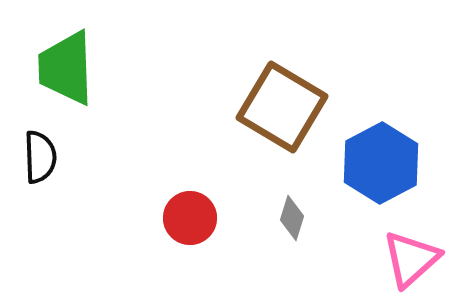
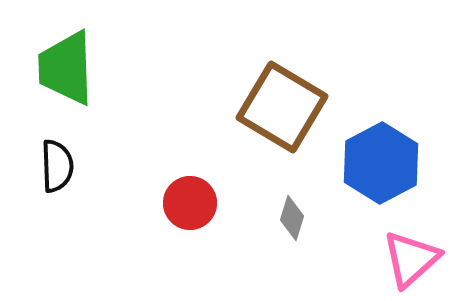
black semicircle: moved 17 px right, 9 px down
red circle: moved 15 px up
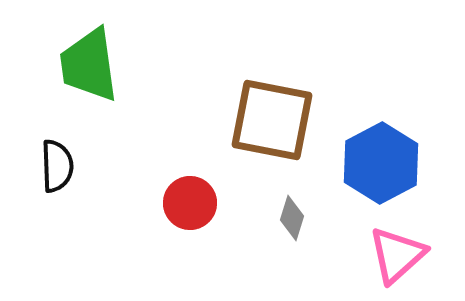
green trapezoid: moved 23 px right, 3 px up; rotated 6 degrees counterclockwise
brown square: moved 10 px left, 13 px down; rotated 20 degrees counterclockwise
pink triangle: moved 14 px left, 4 px up
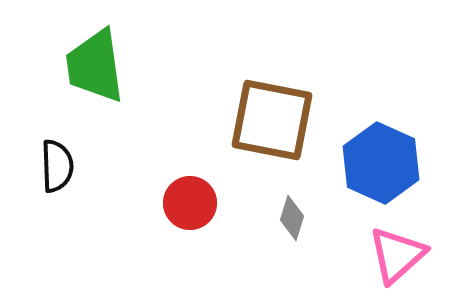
green trapezoid: moved 6 px right, 1 px down
blue hexagon: rotated 8 degrees counterclockwise
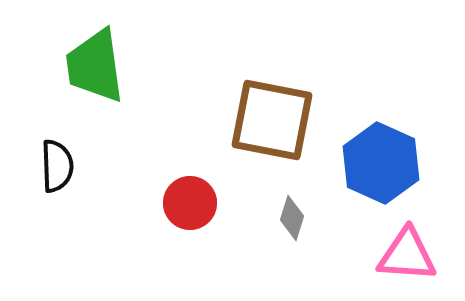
pink triangle: moved 10 px right; rotated 46 degrees clockwise
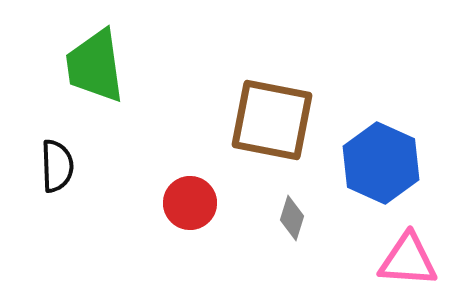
pink triangle: moved 1 px right, 5 px down
